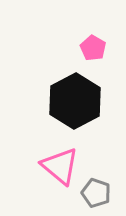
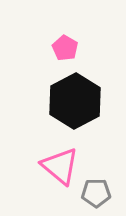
pink pentagon: moved 28 px left
gray pentagon: rotated 20 degrees counterclockwise
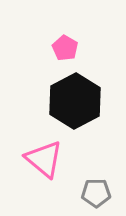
pink triangle: moved 16 px left, 7 px up
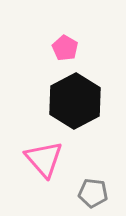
pink triangle: rotated 9 degrees clockwise
gray pentagon: moved 3 px left; rotated 8 degrees clockwise
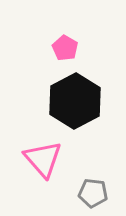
pink triangle: moved 1 px left
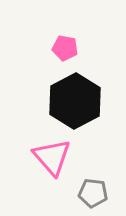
pink pentagon: rotated 20 degrees counterclockwise
pink triangle: moved 9 px right, 2 px up
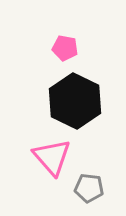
black hexagon: rotated 6 degrees counterclockwise
gray pentagon: moved 4 px left, 5 px up
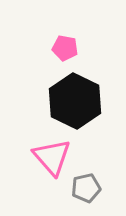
gray pentagon: moved 3 px left; rotated 20 degrees counterclockwise
